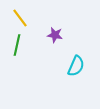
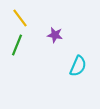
green line: rotated 10 degrees clockwise
cyan semicircle: moved 2 px right
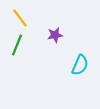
purple star: rotated 21 degrees counterclockwise
cyan semicircle: moved 2 px right, 1 px up
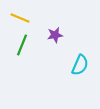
yellow line: rotated 30 degrees counterclockwise
green line: moved 5 px right
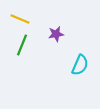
yellow line: moved 1 px down
purple star: moved 1 px right, 1 px up
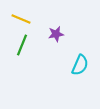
yellow line: moved 1 px right
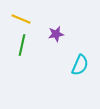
green line: rotated 10 degrees counterclockwise
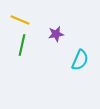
yellow line: moved 1 px left, 1 px down
cyan semicircle: moved 5 px up
